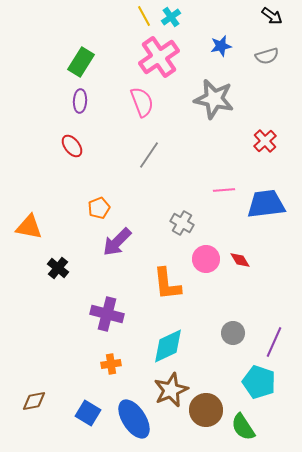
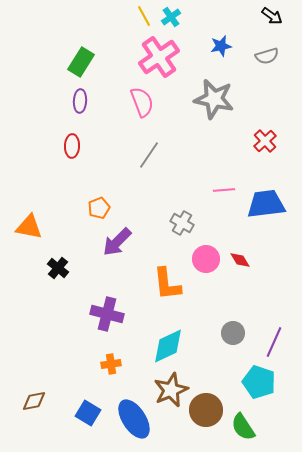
red ellipse: rotated 40 degrees clockwise
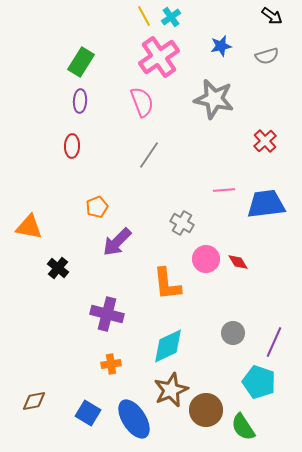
orange pentagon: moved 2 px left, 1 px up
red diamond: moved 2 px left, 2 px down
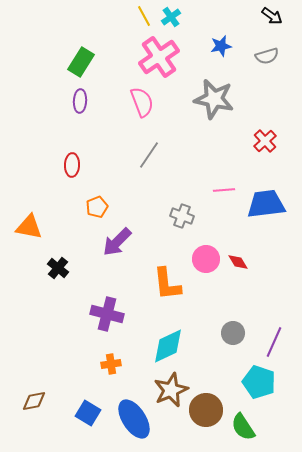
red ellipse: moved 19 px down
gray cross: moved 7 px up; rotated 10 degrees counterclockwise
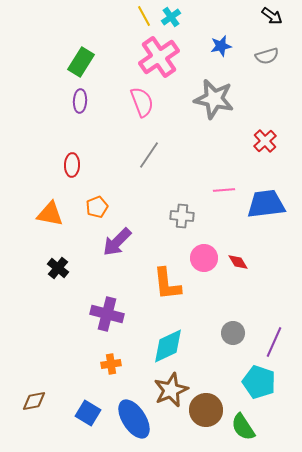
gray cross: rotated 15 degrees counterclockwise
orange triangle: moved 21 px right, 13 px up
pink circle: moved 2 px left, 1 px up
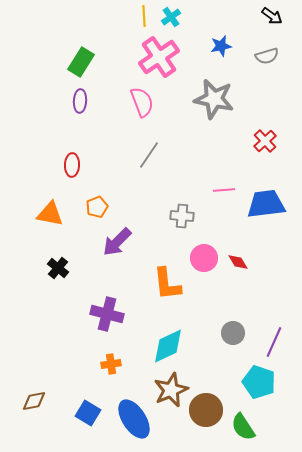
yellow line: rotated 25 degrees clockwise
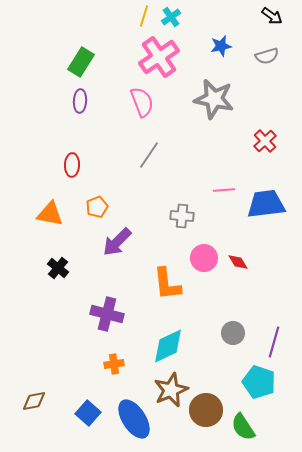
yellow line: rotated 20 degrees clockwise
purple line: rotated 8 degrees counterclockwise
orange cross: moved 3 px right
blue square: rotated 10 degrees clockwise
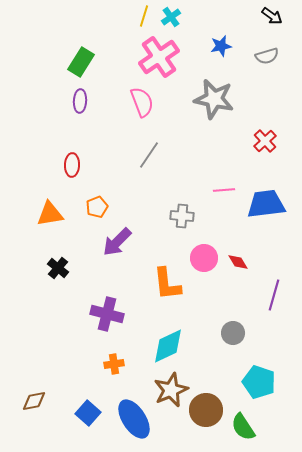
orange triangle: rotated 20 degrees counterclockwise
purple line: moved 47 px up
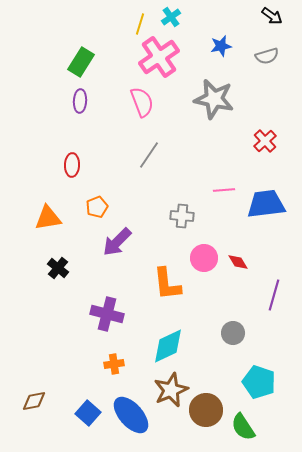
yellow line: moved 4 px left, 8 px down
orange triangle: moved 2 px left, 4 px down
blue ellipse: moved 3 px left, 4 px up; rotated 9 degrees counterclockwise
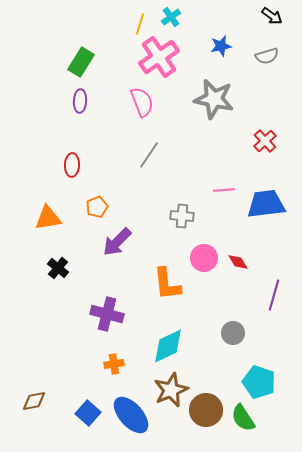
green semicircle: moved 9 px up
